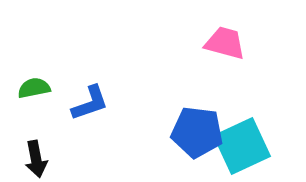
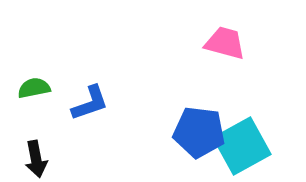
blue pentagon: moved 2 px right
cyan square: rotated 4 degrees counterclockwise
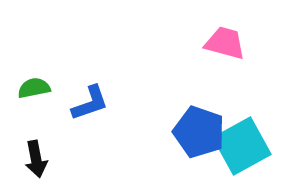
blue pentagon: rotated 12 degrees clockwise
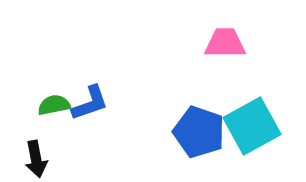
pink trapezoid: rotated 15 degrees counterclockwise
green semicircle: moved 20 px right, 17 px down
cyan square: moved 10 px right, 20 px up
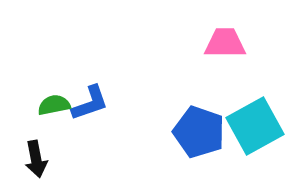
cyan square: moved 3 px right
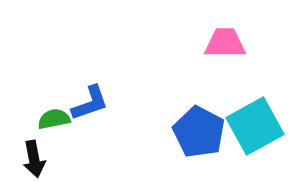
green semicircle: moved 14 px down
blue pentagon: rotated 9 degrees clockwise
black arrow: moved 2 px left
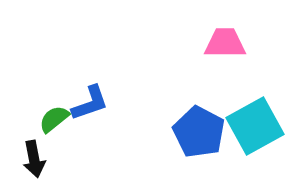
green semicircle: rotated 28 degrees counterclockwise
